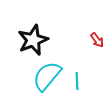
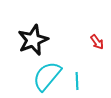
red arrow: moved 2 px down
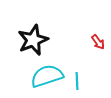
red arrow: moved 1 px right
cyan semicircle: rotated 32 degrees clockwise
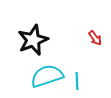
red arrow: moved 3 px left, 4 px up
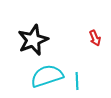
red arrow: rotated 14 degrees clockwise
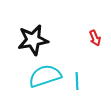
black star: rotated 12 degrees clockwise
cyan semicircle: moved 2 px left
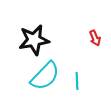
black star: moved 1 px right
cyan semicircle: rotated 152 degrees clockwise
